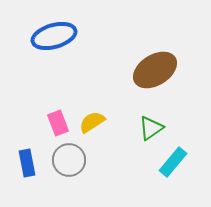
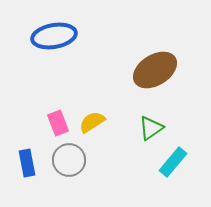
blue ellipse: rotated 6 degrees clockwise
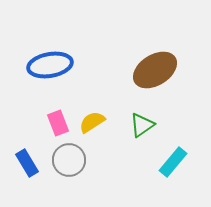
blue ellipse: moved 4 px left, 29 px down
green triangle: moved 9 px left, 3 px up
blue rectangle: rotated 20 degrees counterclockwise
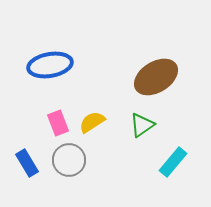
brown ellipse: moved 1 px right, 7 px down
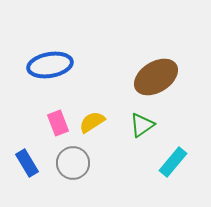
gray circle: moved 4 px right, 3 px down
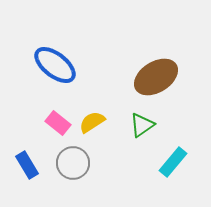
blue ellipse: moved 5 px right; rotated 48 degrees clockwise
pink rectangle: rotated 30 degrees counterclockwise
blue rectangle: moved 2 px down
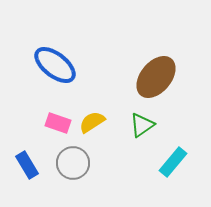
brown ellipse: rotated 18 degrees counterclockwise
pink rectangle: rotated 20 degrees counterclockwise
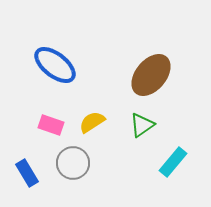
brown ellipse: moved 5 px left, 2 px up
pink rectangle: moved 7 px left, 2 px down
blue rectangle: moved 8 px down
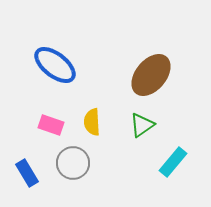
yellow semicircle: rotated 60 degrees counterclockwise
